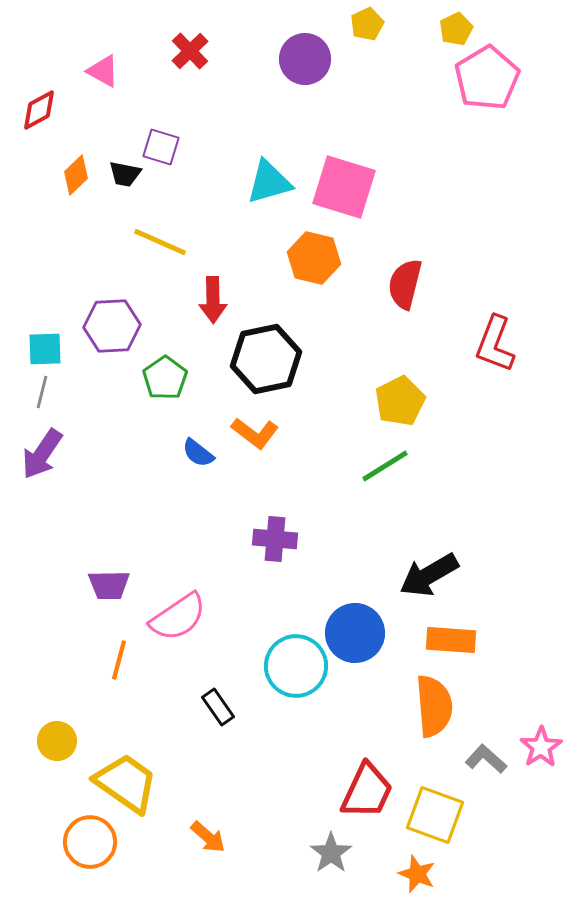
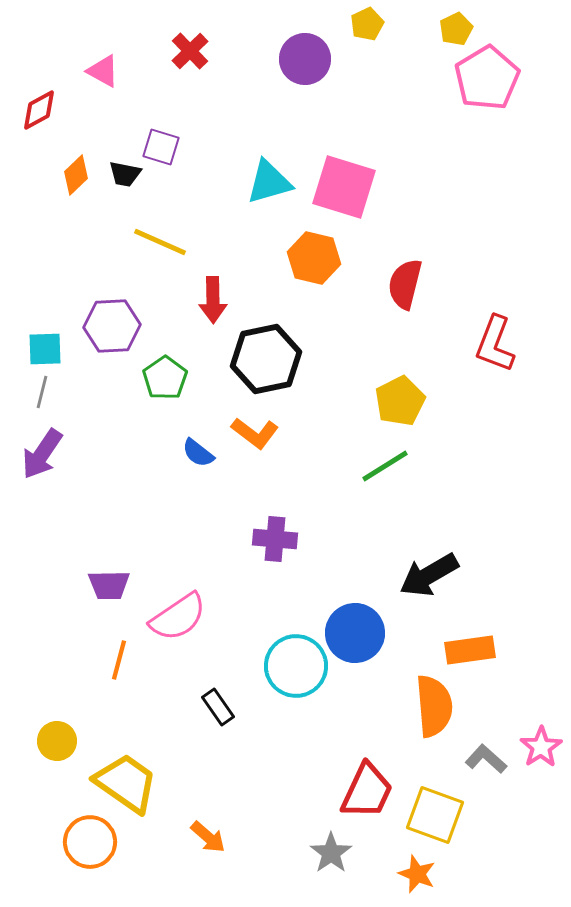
orange rectangle at (451, 640): moved 19 px right, 10 px down; rotated 12 degrees counterclockwise
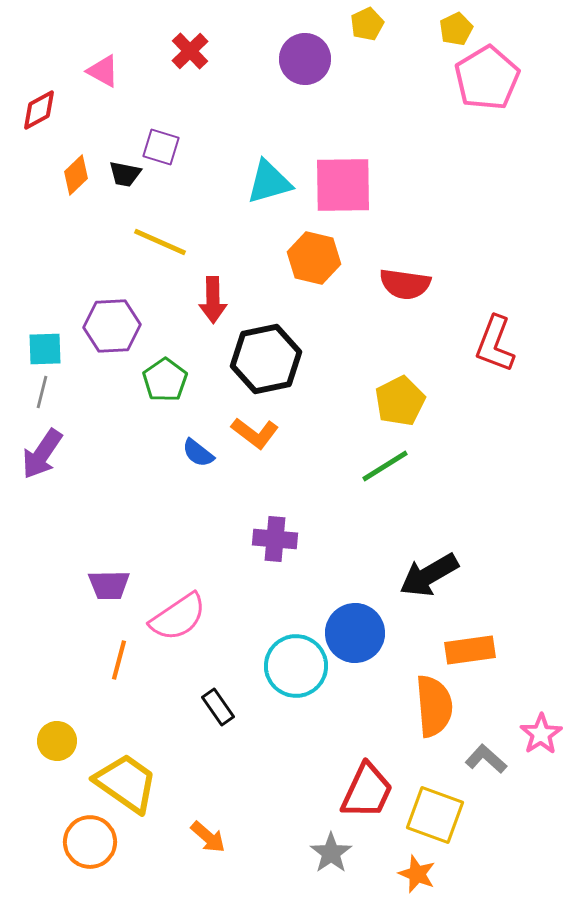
pink square at (344, 187): moved 1 px left, 2 px up; rotated 18 degrees counterclockwise
red semicircle at (405, 284): rotated 96 degrees counterclockwise
green pentagon at (165, 378): moved 2 px down
pink star at (541, 747): moved 13 px up
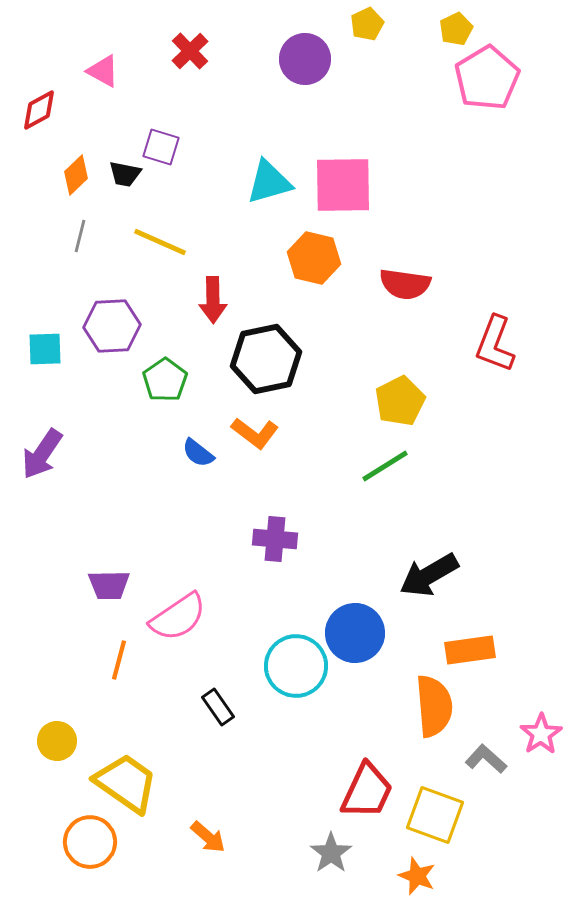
gray line at (42, 392): moved 38 px right, 156 px up
orange star at (417, 874): moved 2 px down
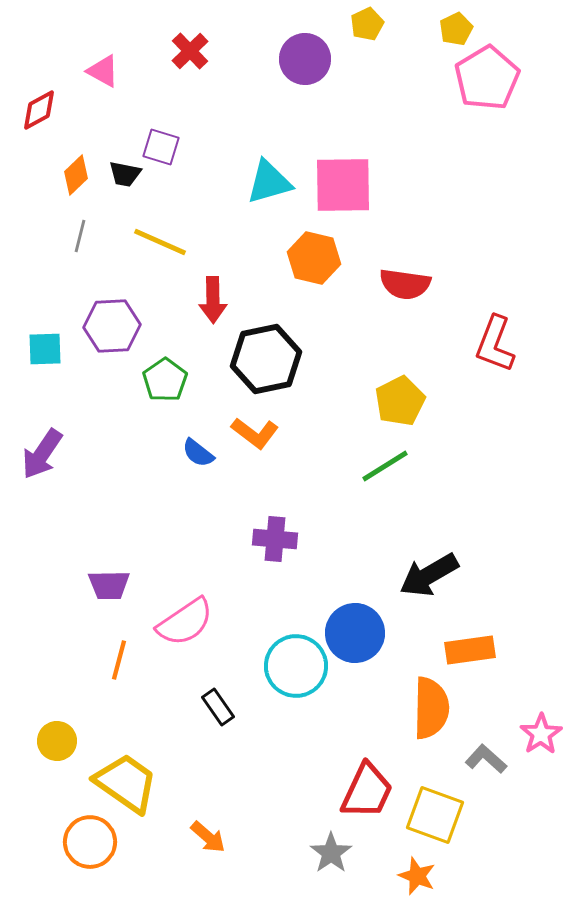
pink semicircle at (178, 617): moved 7 px right, 5 px down
orange semicircle at (434, 706): moved 3 px left, 2 px down; rotated 6 degrees clockwise
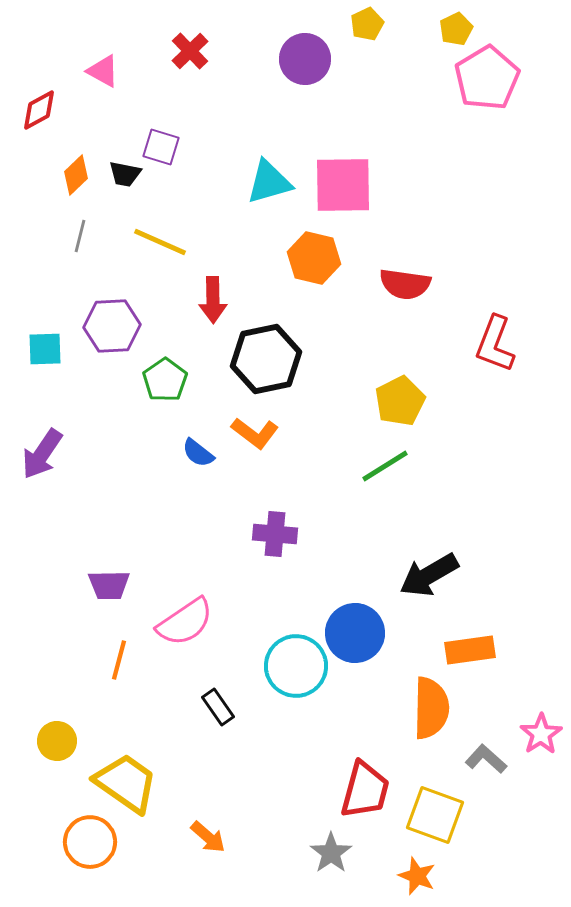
purple cross at (275, 539): moved 5 px up
red trapezoid at (367, 791): moved 2 px left, 1 px up; rotated 10 degrees counterclockwise
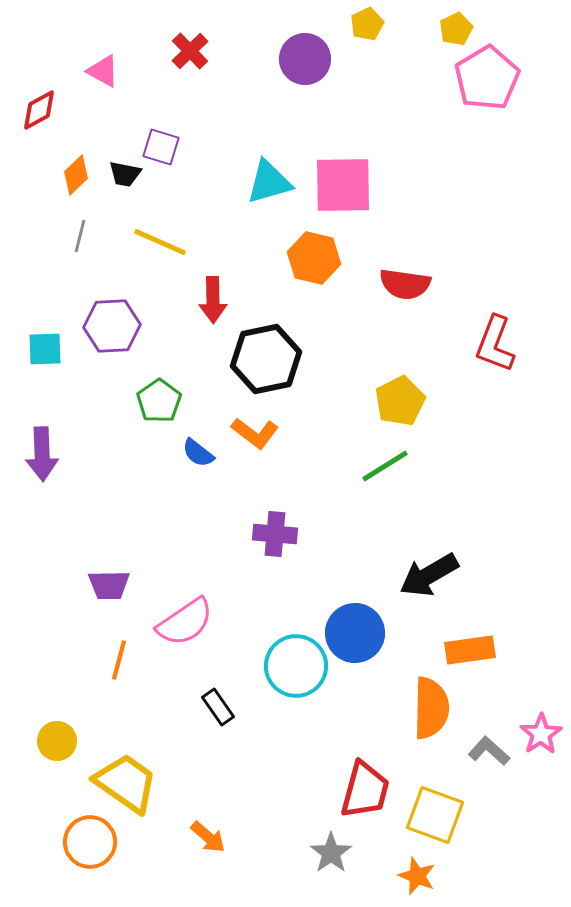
green pentagon at (165, 380): moved 6 px left, 21 px down
purple arrow at (42, 454): rotated 36 degrees counterclockwise
gray L-shape at (486, 759): moved 3 px right, 8 px up
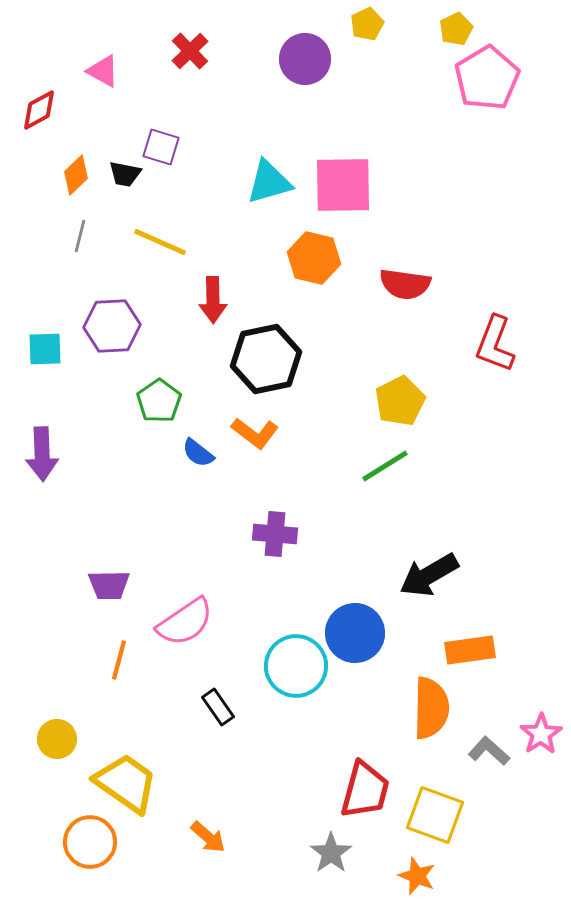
yellow circle at (57, 741): moved 2 px up
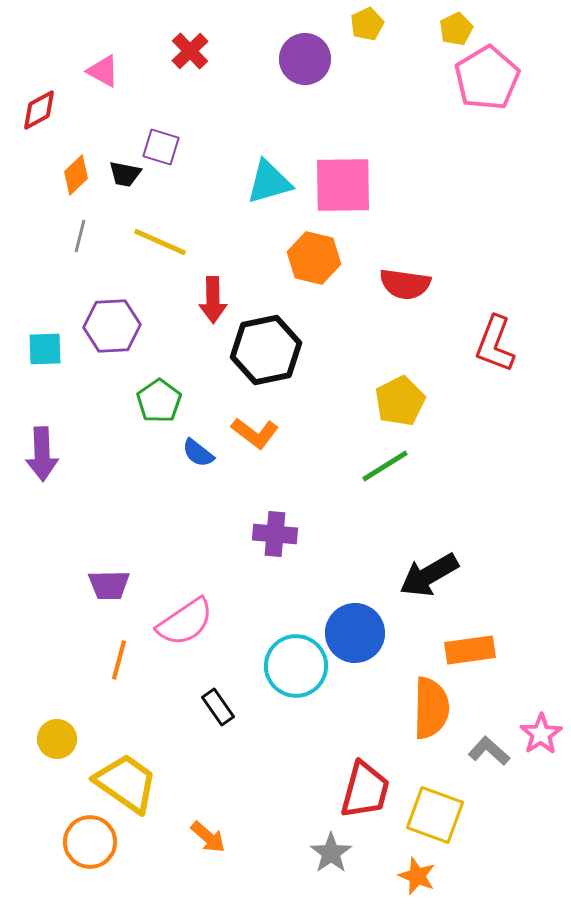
black hexagon at (266, 359): moved 9 px up
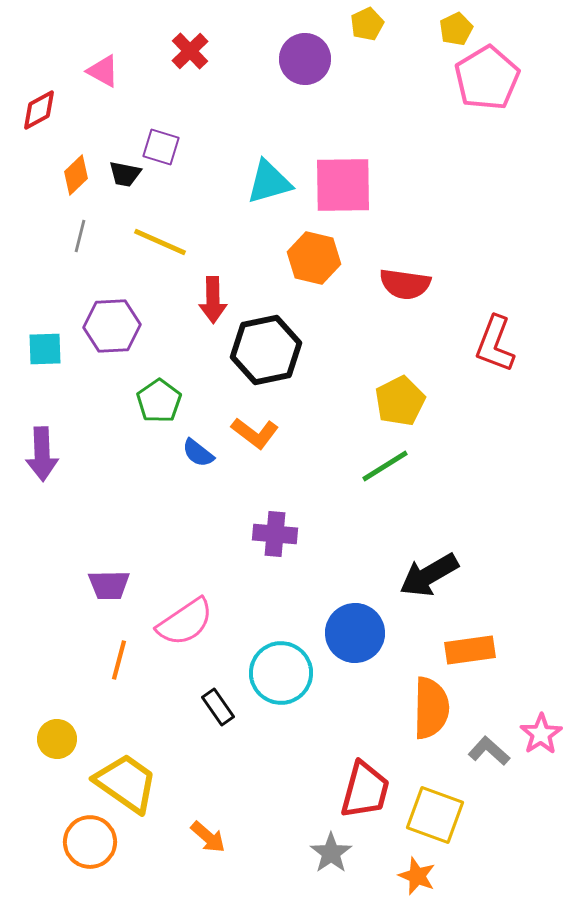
cyan circle at (296, 666): moved 15 px left, 7 px down
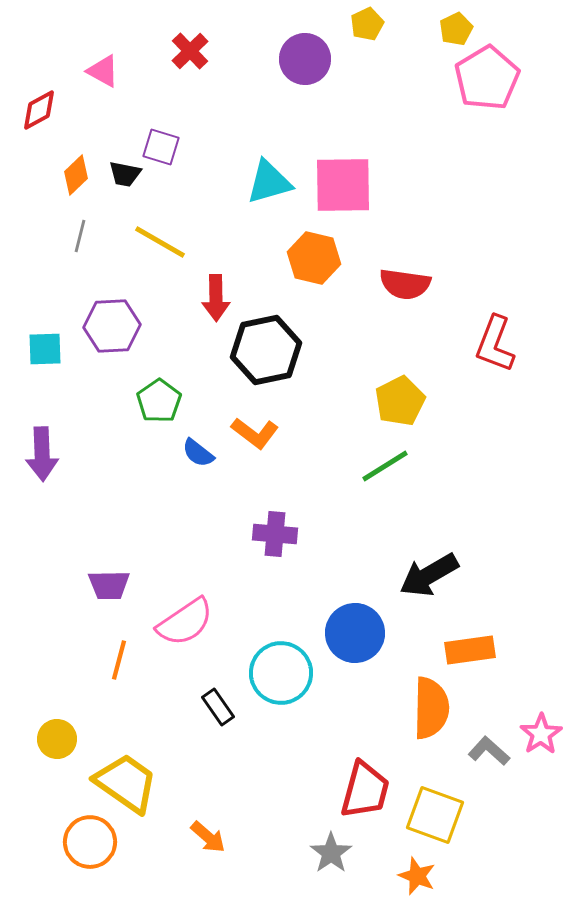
yellow line at (160, 242): rotated 6 degrees clockwise
red arrow at (213, 300): moved 3 px right, 2 px up
